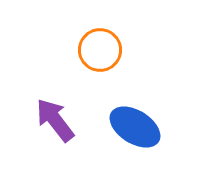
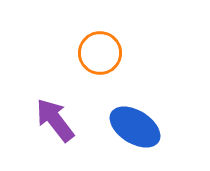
orange circle: moved 3 px down
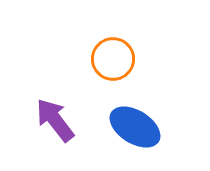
orange circle: moved 13 px right, 6 px down
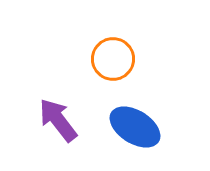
purple arrow: moved 3 px right
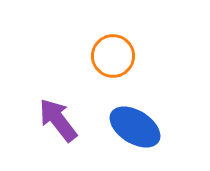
orange circle: moved 3 px up
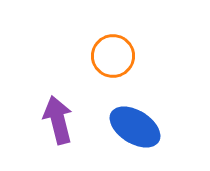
purple arrow: rotated 24 degrees clockwise
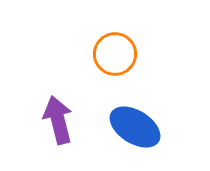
orange circle: moved 2 px right, 2 px up
